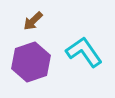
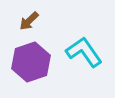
brown arrow: moved 4 px left
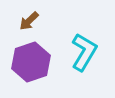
cyan L-shape: rotated 66 degrees clockwise
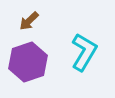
purple hexagon: moved 3 px left
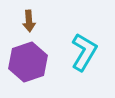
brown arrow: rotated 50 degrees counterclockwise
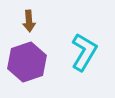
purple hexagon: moved 1 px left
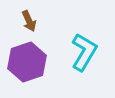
brown arrow: rotated 20 degrees counterclockwise
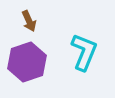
cyan L-shape: rotated 9 degrees counterclockwise
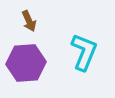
purple hexagon: moved 1 px left, 1 px down; rotated 15 degrees clockwise
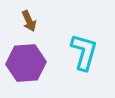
cyan L-shape: rotated 6 degrees counterclockwise
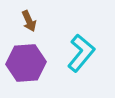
cyan L-shape: moved 3 px left, 1 px down; rotated 24 degrees clockwise
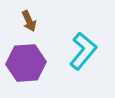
cyan L-shape: moved 2 px right, 2 px up
